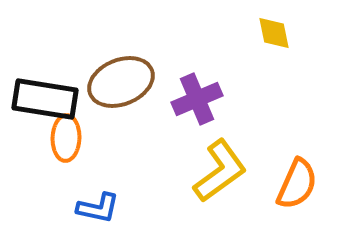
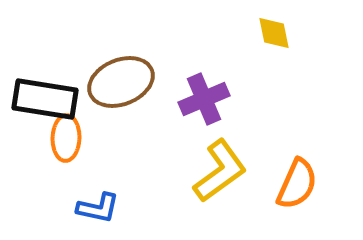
purple cross: moved 7 px right
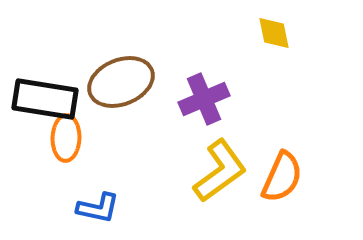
orange semicircle: moved 15 px left, 7 px up
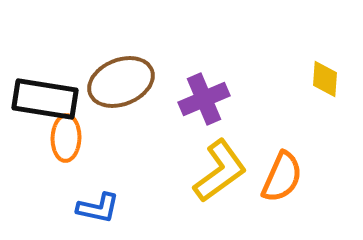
yellow diamond: moved 51 px right, 46 px down; rotated 15 degrees clockwise
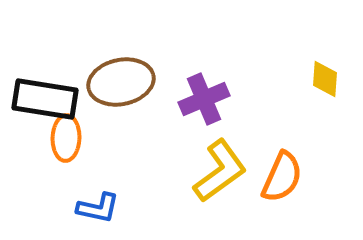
brown ellipse: rotated 10 degrees clockwise
